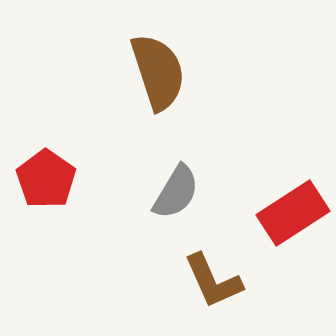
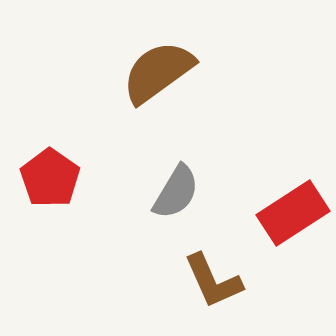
brown semicircle: rotated 108 degrees counterclockwise
red pentagon: moved 4 px right, 1 px up
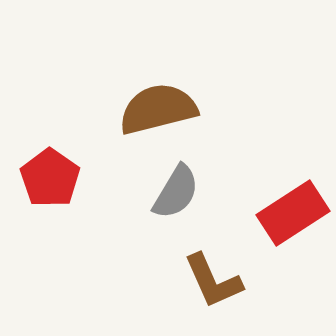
brown semicircle: moved 37 px down; rotated 22 degrees clockwise
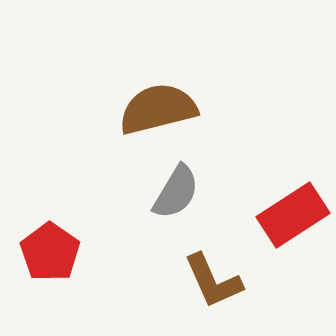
red pentagon: moved 74 px down
red rectangle: moved 2 px down
